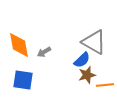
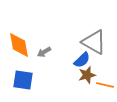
orange line: rotated 18 degrees clockwise
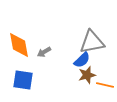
gray triangle: moved 2 px left; rotated 40 degrees counterclockwise
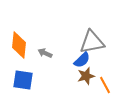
orange diamond: rotated 16 degrees clockwise
gray arrow: moved 1 px right, 1 px down; rotated 56 degrees clockwise
brown star: moved 1 px left, 1 px down
orange line: rotated 48 degrees clockwise
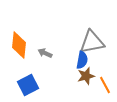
blue semicircle: rotated 36 degrees counterclockwise
blue square: moved 5 px right, 5 px down; rotated 35 degrees counterclockwise
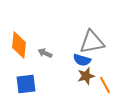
blue semicircle: rotated 96 degrees clockwise
blue square: moved 2 px left, 1 px up; rotated 20 degrees clockwise
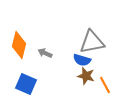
orange diamond: rotated 8 degrees clockwise
brown star: rotated 30 degrees clockwise
blue square: rotated 30 degrees clockwise
